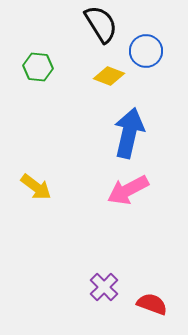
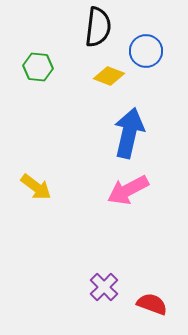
black semicircle: moved 3 px left, 3 px down; rotated 39 degrees clockwise
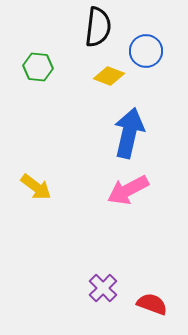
purple cross: moved 1 px left, 1 px down
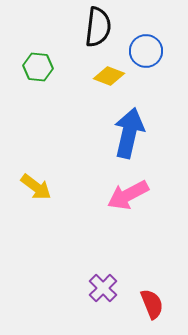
pink arrow: moved 5 px down
red semicircle: rotated 48 degrees clockwise
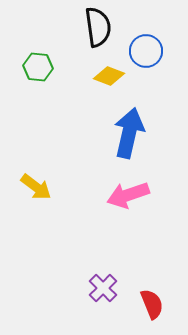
black semicircle: rotated 15 degrees counterclockwise
pink arrow: rotated 9 degrees clockwise
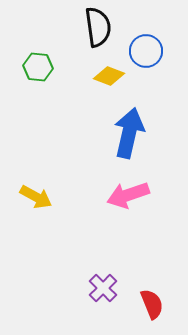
yellow arrow: moved 10 px down; rotated 8 degrees counterclockwise
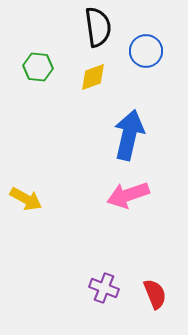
yellow diamond: moved 16 px left, 1 px down; rotated 40 degrees counterclockwise
blue arrow: moved 2 px down
yellow arrow: moved 10 px left, 2 px down
purple cross: moved 1 px right; rotated 24 degrees counterclockwise
red semicircle: moved 3 px right, 10 px up
